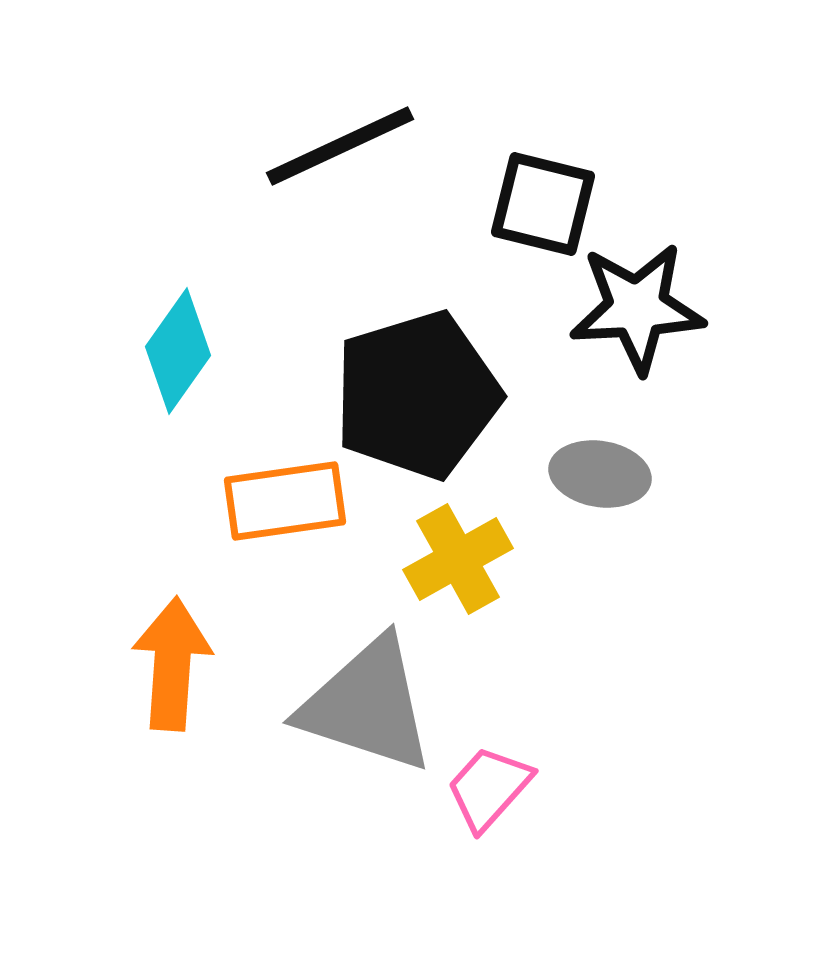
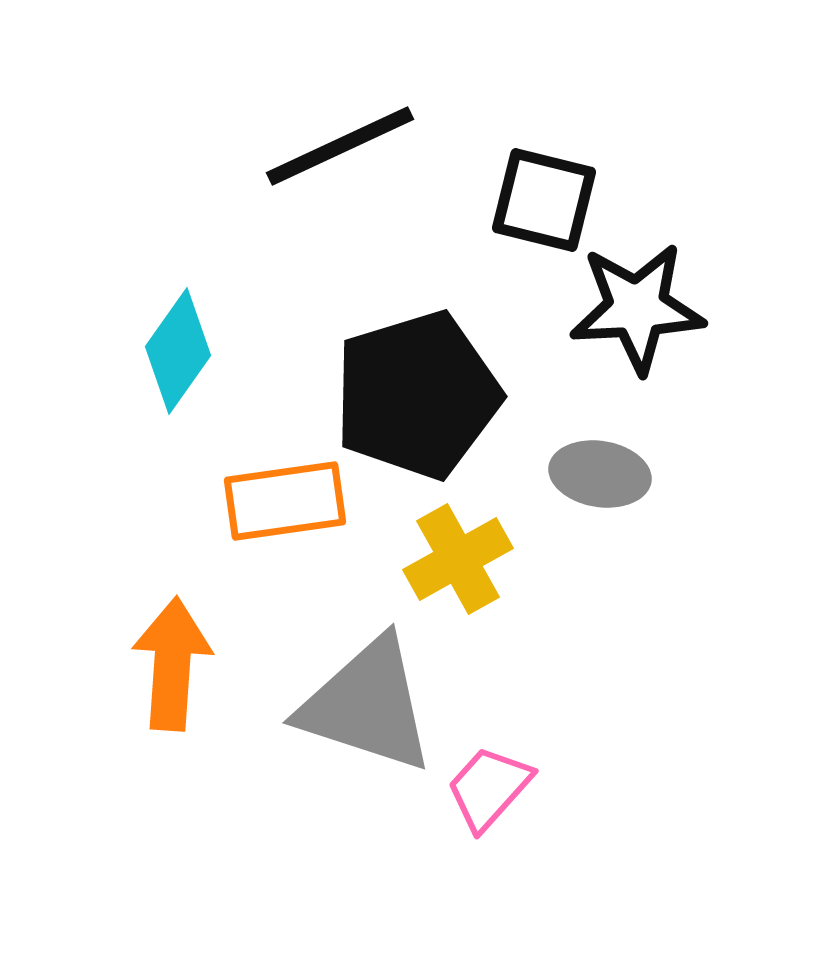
black square: moved 1 px right, 4 px up
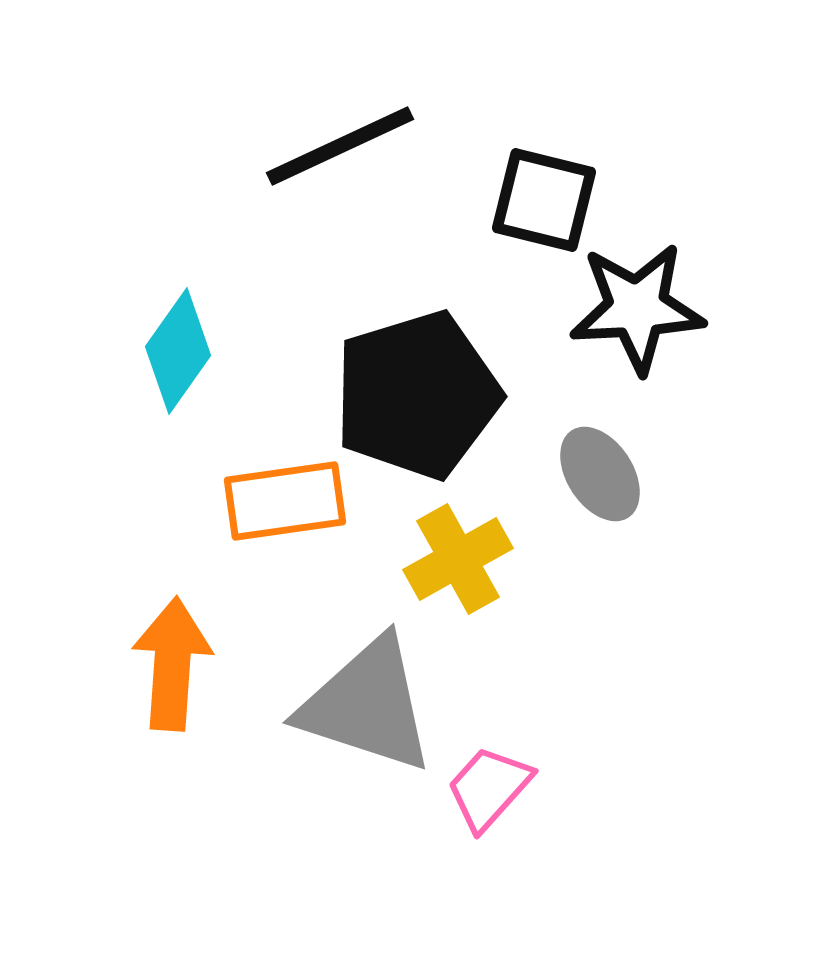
gray ellipse: rotated 48 degrees clockwise
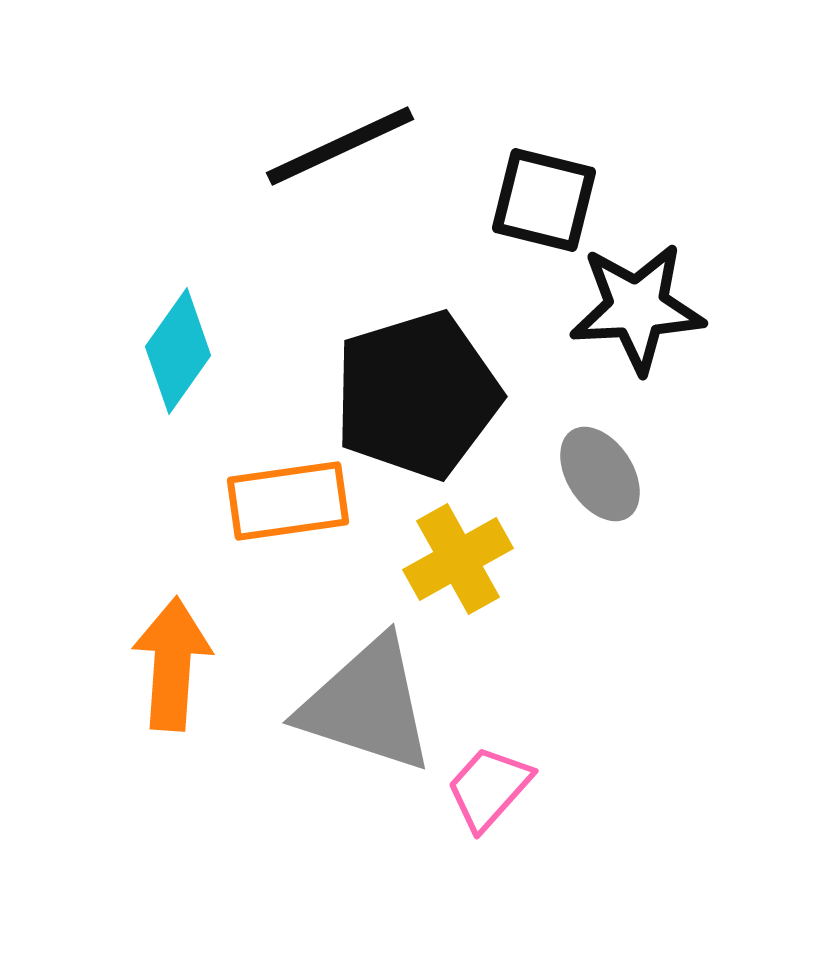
orange rectangle: moved 3 px right
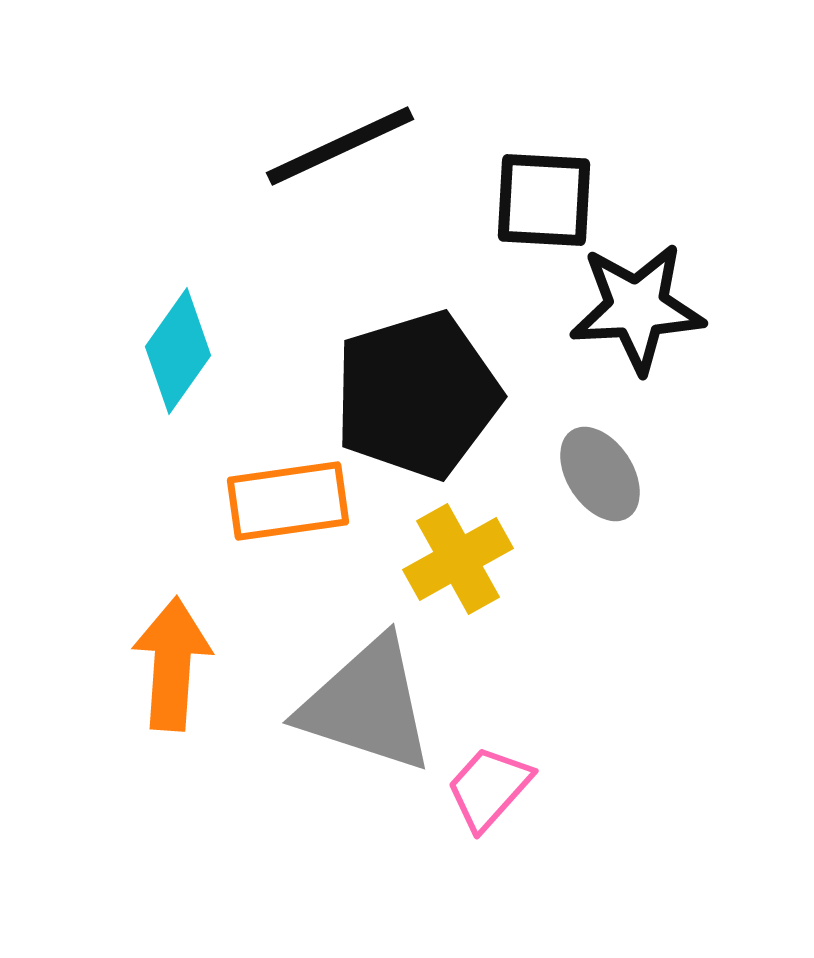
black square: rotated 11 degrees counterclockwise
